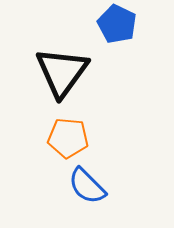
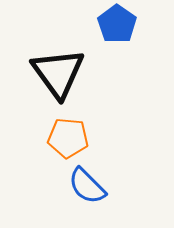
blue pentagon: rotated 9 degrees clockwise
black triangle: moved 4 px left, 1 px down; rotated 12 degrees counterclockwise
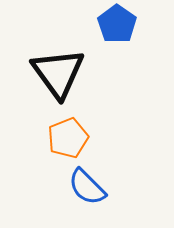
orange pentagon: rotated 27 degrees counterclockwise
blue semicircle: moved 1 px down
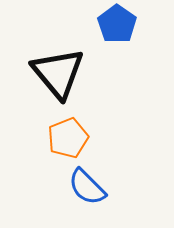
black triangle: rotated 4 degrees counterclockwise
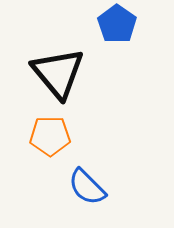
orange pentagon: moved 18 px left, 2 px up; rotated 21 degrees clockwise
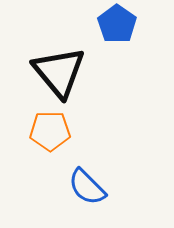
black triangle: moved 1 px right, 1 px up
orange pentagon: moved 5 px up
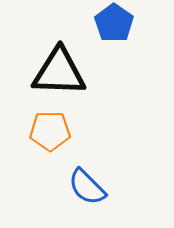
blue pentagon: moved 3 px left, 1 px up
black triangle: rotated 48 degrees counterclockwise
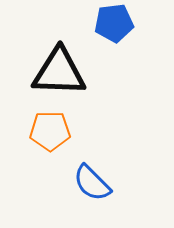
blue pentagon: rotated 30 degrees clockwise
blue semicircle: moved 5 px right, 4 px up
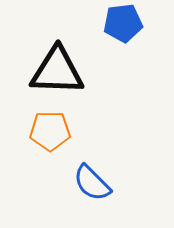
blue pentagon: moved 9 px right
black triangle: moved 2 px left, 1 px up
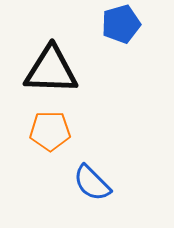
blue pentagon: moved 2 px left, 1 px down; rotated 9 degrees counterclockwise
black triangle: moved 6 px left, 1 px up
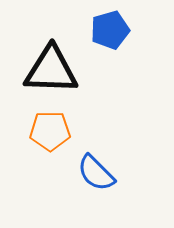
blue pentagon: moved 11 px left, 6 px down
blue semicircle: moved 4 px right, 10 px up
